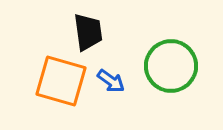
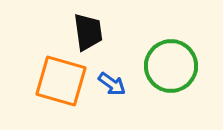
blue arrow: moved 1 px right, 3 px down
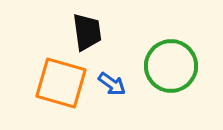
black trapezoid: moved 1 px left
orange square: moved 2 px down
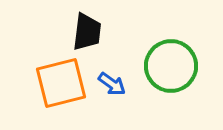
black trapezoid: rotated 15 degrees clockwise
orange square: rotated 30 degrees counterclockwise
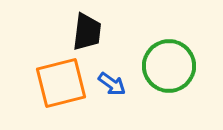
green circle: moved 2 px left
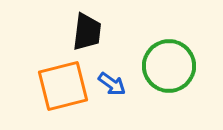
orange square: moved 2 px right, 3 px down
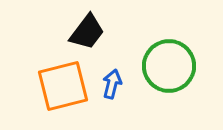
black trapezoid: rotated 30 degrees clockwise
blue arrow: rotated 112 degrees counterclockwise
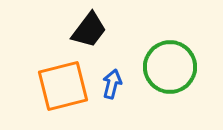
black trapezoid: moved 2 px right, 2 px up
green circle: moved 1 px right, 1 px down
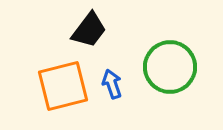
blue arrow: rotated 32 degrees counterclockwise
